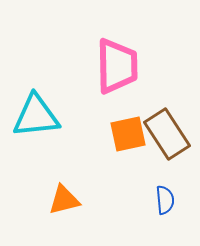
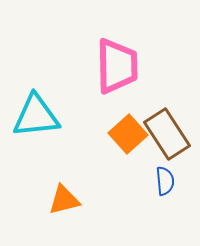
orange square: rotated 30 degrees counterclockwise
blue semicircle: moved 19 px up
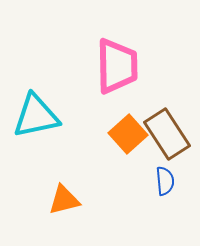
cyan triangle: rotated 6 degrees counterclockwise
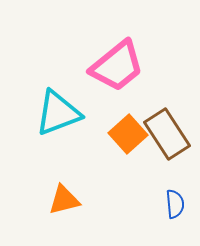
pink trapezoid: rotated 52 degrees clockwise
cyan triangle: moved 22 px right, 3 px up; rotated 9 degrees counterclockwise
blue semicircle: moved 10 px right, 23 px down
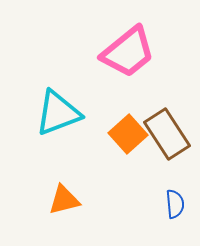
pink trapezoid: moved 11 px right, 14 px up
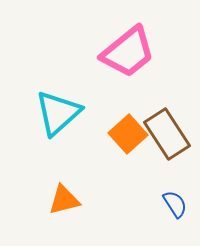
cyan triangle: rotated 21 degrees counterclockwise
blue semicircle: rotated 28 degrees counterclockwise
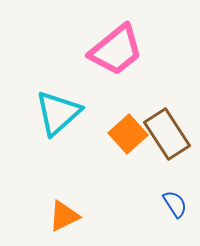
pink trapezoid: moved 12 px left, 2 px up
orange triangle: moved 16 px down; rotated 12 degrees counterclockwise
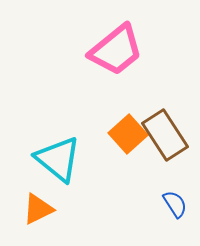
cyan triangle: moved 46 px down; rotated 39 degrees counterclockwise
brown rectangle: moved 2 px left, 1 px down
orange triangle: moved 26 px left, 7 px up
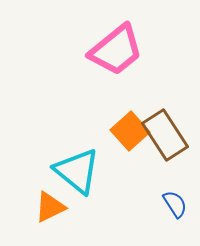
orange square: moved 2 px right, 3 px up
cyan triangle: moved 19 px right, 12 px down
orange triangle: moved 12 px right, 2 px up
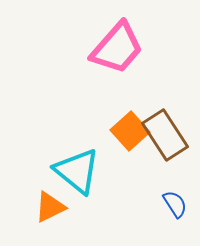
pink trapezoid: moved 1 px right, 2 px up; rotated 10 degrees counterclockwise
